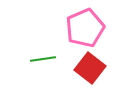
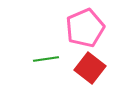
green line: moved 3 px right
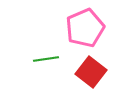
red square: moved 1 px right, 4 px down
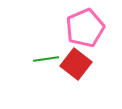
red square: moved 15 px left, 8 px up
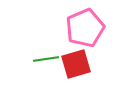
red square: rotated 36 degrees clockwise
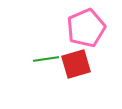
pink pentagon: moved 1 px right
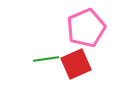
red square: rotated 8 degrees counterclockwise
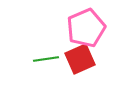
red square: moved 4 px right, 5 px up
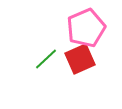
green line: rotated 35 degrees counterclockwise
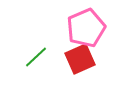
green line: moved 10 px left, 2 px up
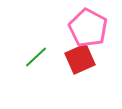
pink pentagon: moved 2 px right; rotated 21 degrees counterclockwise
